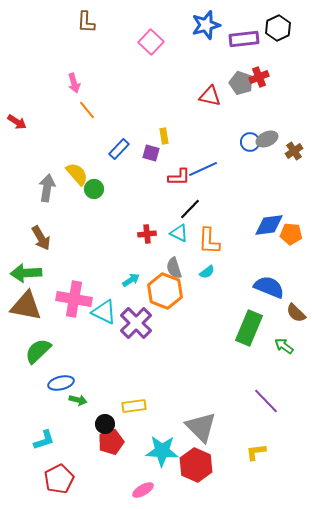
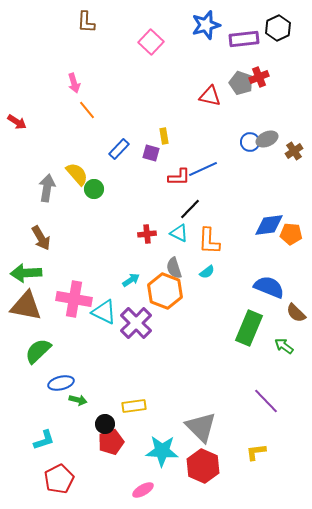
red hexagon at (196, 465): moved 7 px right, 1 px down
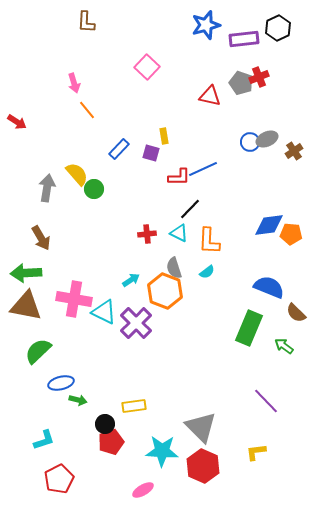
pink square at (151, 42): moved 4 px left, 25 px down
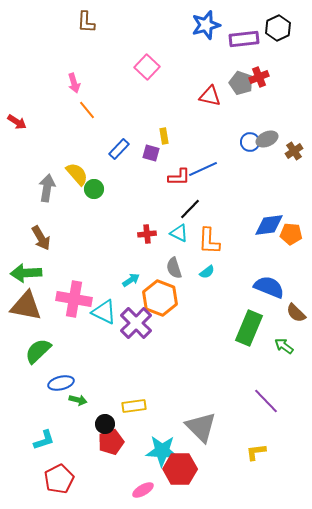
orange hexagon at (165, 291): moved 5 px left, 7 px down
red hexagon at (203, 466): moved 23 px left, 3 px down; rotated 24 degrees counterclockwise
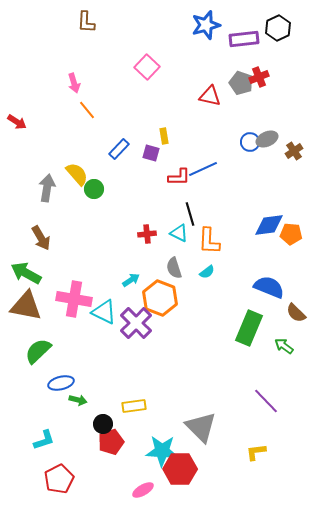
black line at (190, 209): moved 5 px down; rotated 60 degrees counterclockwise
green arrow at (26, 273): rotated 32 degrees clockwise
black circle at (105, 424): moved 2 px left
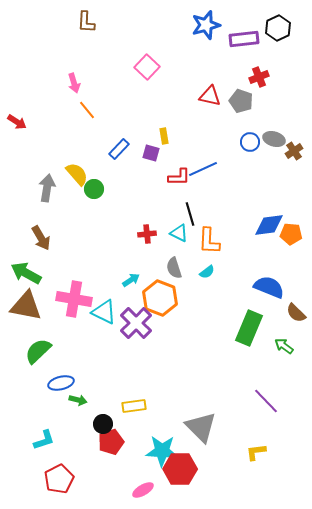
gray pentagon at (241, 83): moved 18 px down
gray ellipse at (267, 139): moved 7 px right; rotated 40 degrees clockwise
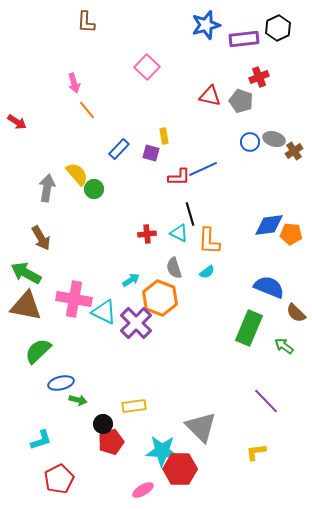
cyan L-shape at (44, 440): moved 3 px left
